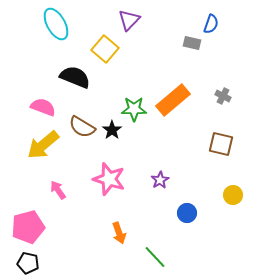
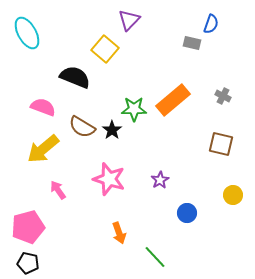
cyan ellipse: moved 29 px left, 9 px down
yellow arrow: moved 4 px down
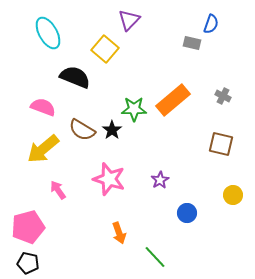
cyan ellipse: moved 21 px right
brown semicircle: moved 3 px down
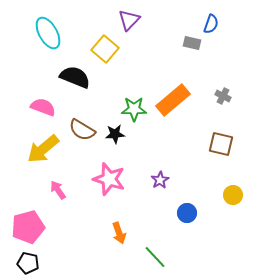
black star: moved 3 px right, 4 px down; rotated 30 degrees clockwise
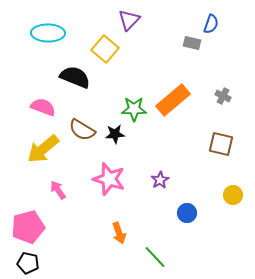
cyan ellipse: rotated 60 degrees counterclockwise
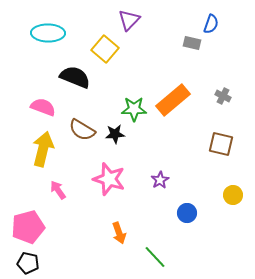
yellow arrow: rotated 144 degrees clockwise
